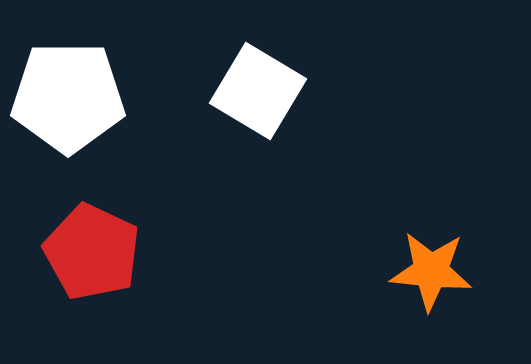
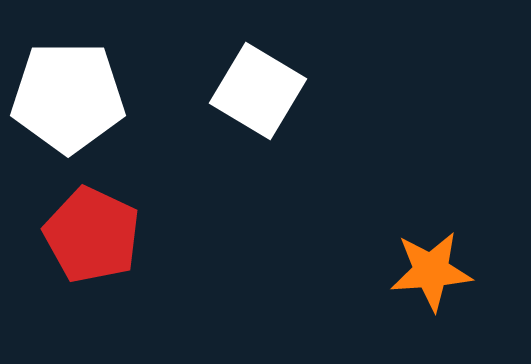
red pentagon: moved 17 px up
orange star: rotated 10 degrees counterclockwise
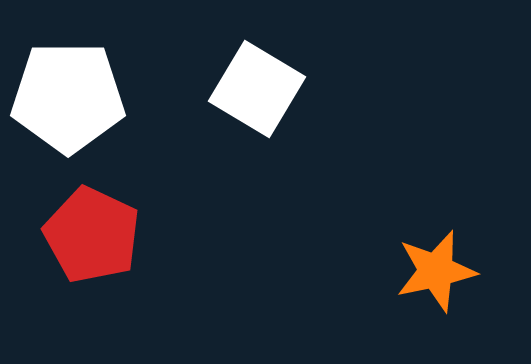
white square: moved 1 px left, 2 px up
orange star: moved 5 px right; rotated 8 degrees counterclockwise
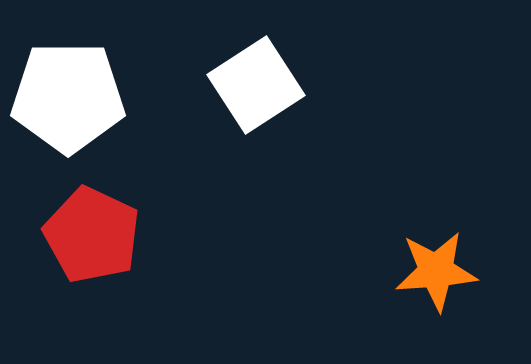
white square: moved 1 px left, 4 px up; rotated 26 degrees clockwise
orange star: rotated 8 degrees clockwise
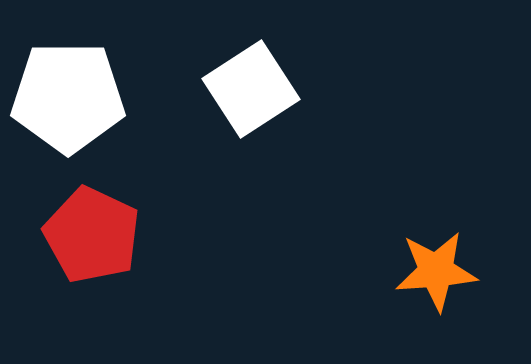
white square: moved 5 px left, 4 px down
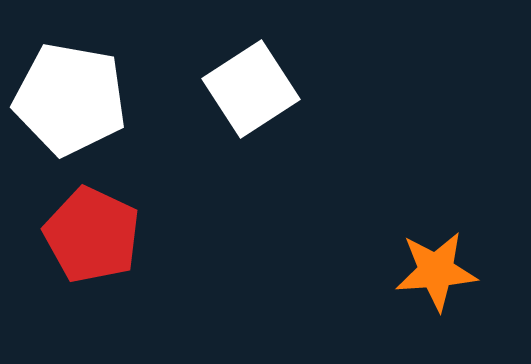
white pentagon: moved 2 px right, 2 px down; rotated 10 degrees clockwise
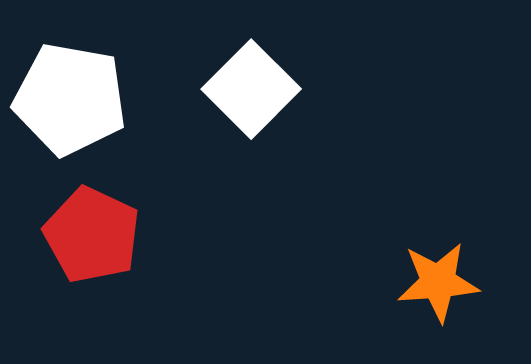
white square: rotated 12 degrees counterclockwise
orange star: moved 2 px right, 11 px down
